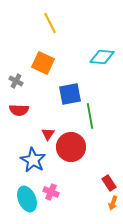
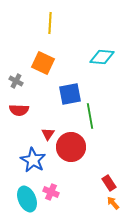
yellow line: rotated 30 degrees clockwise
orange arrow: rotated 120 degrees clockwise
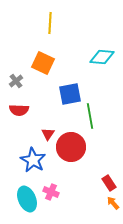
gray cross: rotated 24 degrees clockwise
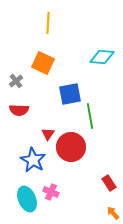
yellow line: moved 2 px left
orange arrow: moved 10 px down
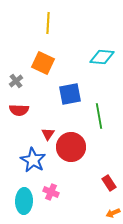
green line: moved 9 px right
cyan ellipse: moved 3 px left, 2 px down; rotated 25 degrees clockwise
orange arrow: rotated 72 degrees counterclockwise
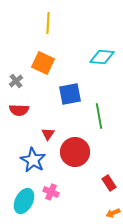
red circle: moved 4 px right, 5 px down
cyan ellipse: rotated 25 degrees clockwise
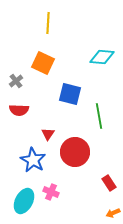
blue square: rotated 25 degrees clockwise
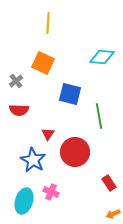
cyan ellipse: rotated 10 degrees counterclockwise
orange arrow: moved 1 px down
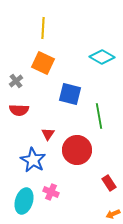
yellow line: moved 5 px left, 5 px down
cyan diamond: rotated 25 degrees clockwise
red circle: moved 2 px right, 2 px up
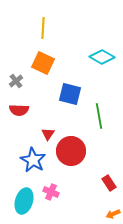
red circle: moved 6 px left, 1 px down
